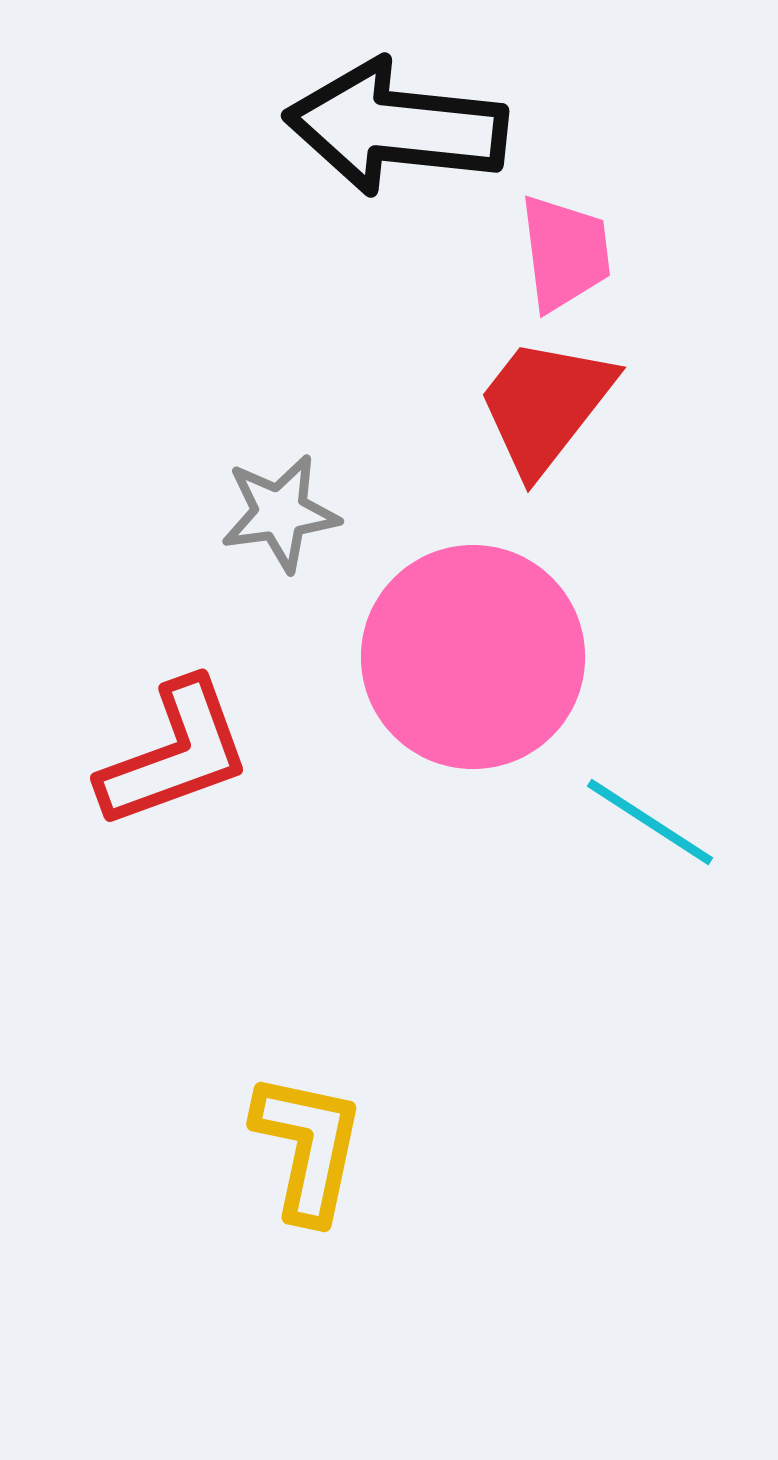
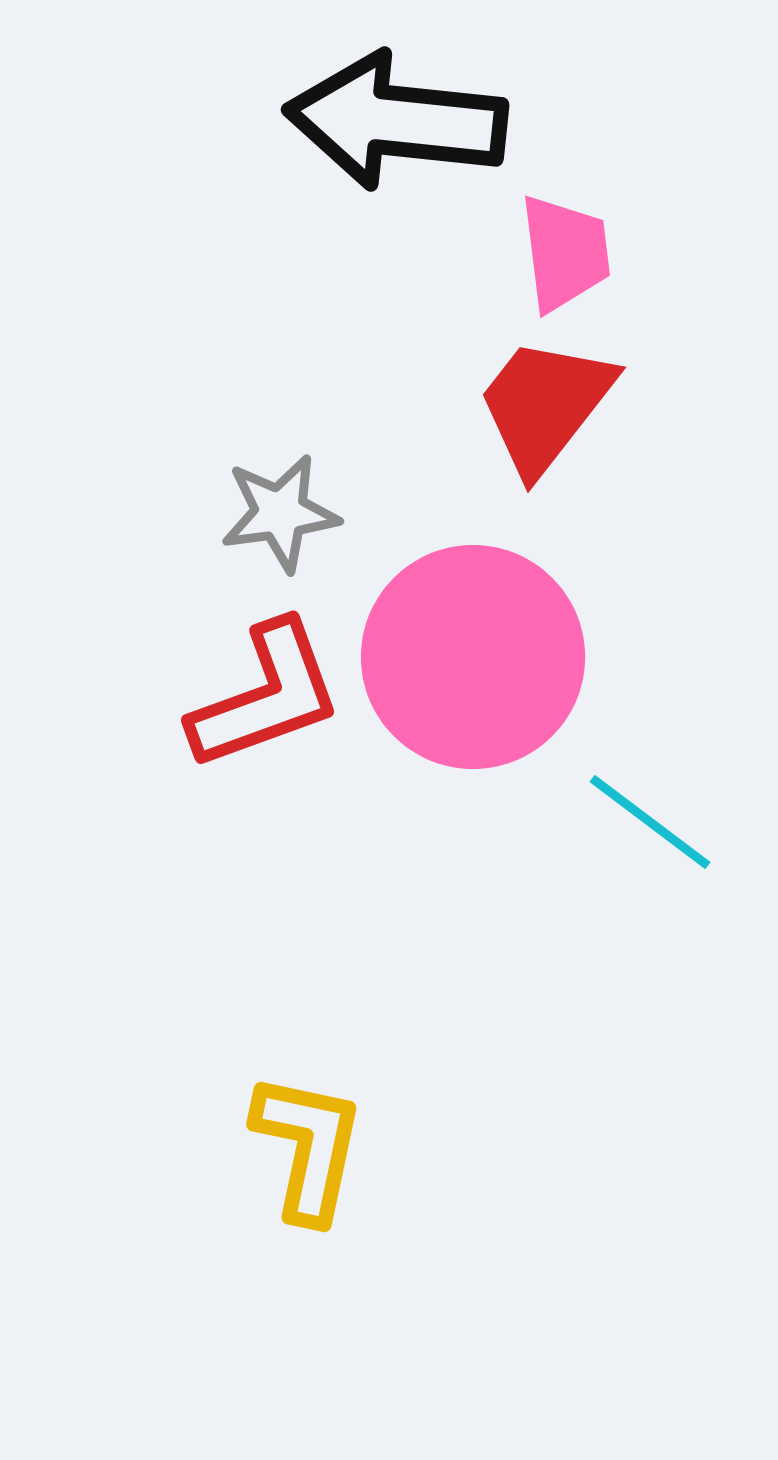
black arrow: moved 6 px up
red L-shape: moved 91 px right, 58 px up
cyan line: rotated 4 degrees clockwise
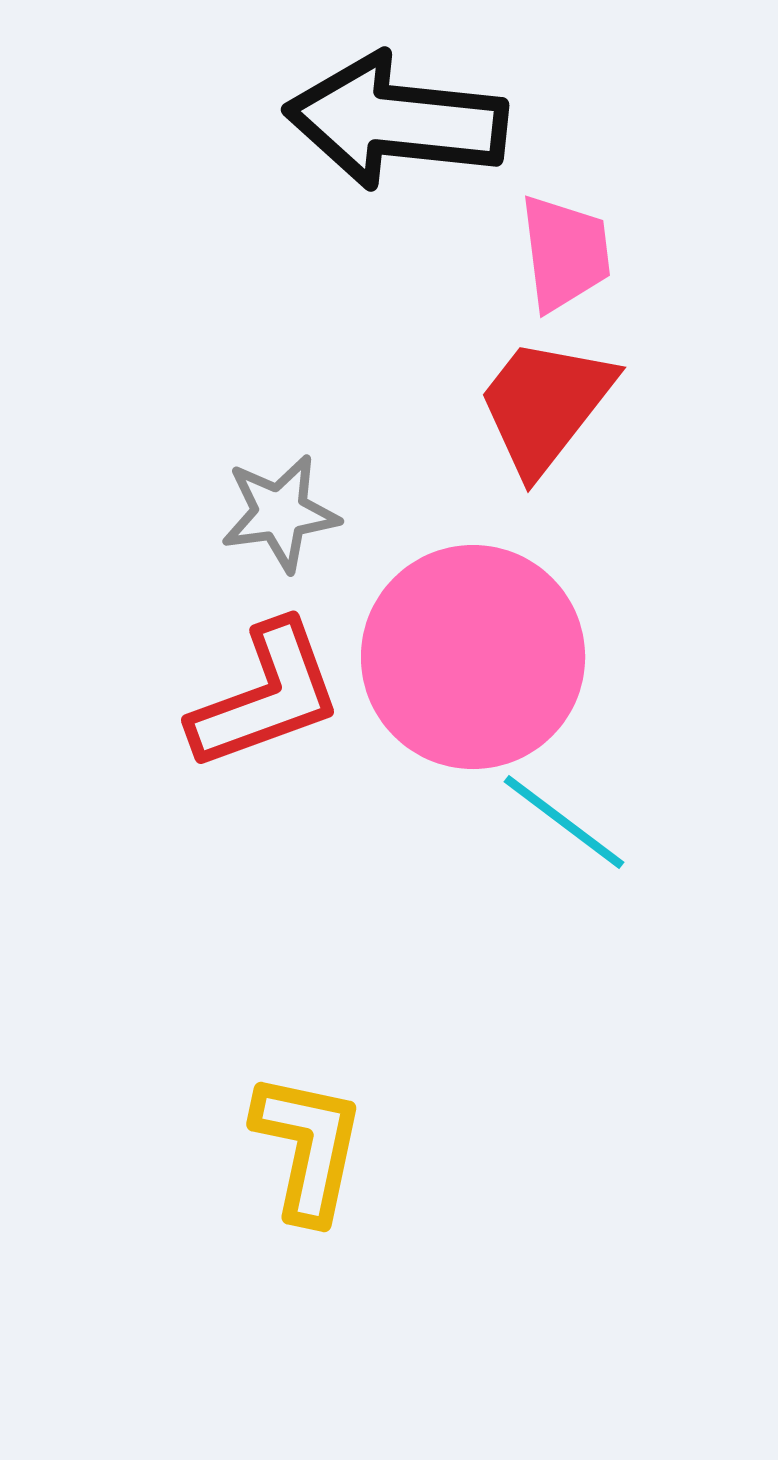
cyan line: moved 86 px left
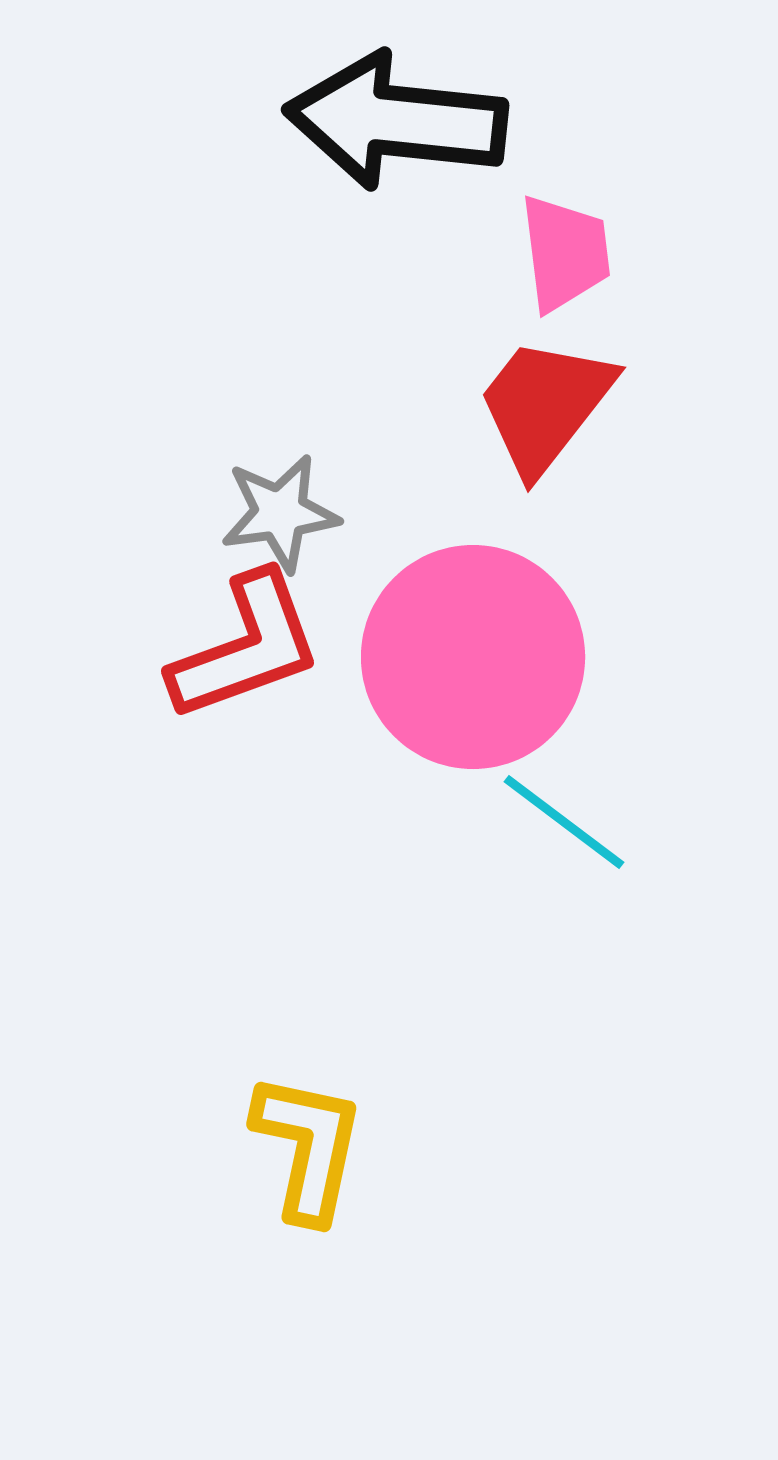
red L-shape: moved 20 px left, 49 px up
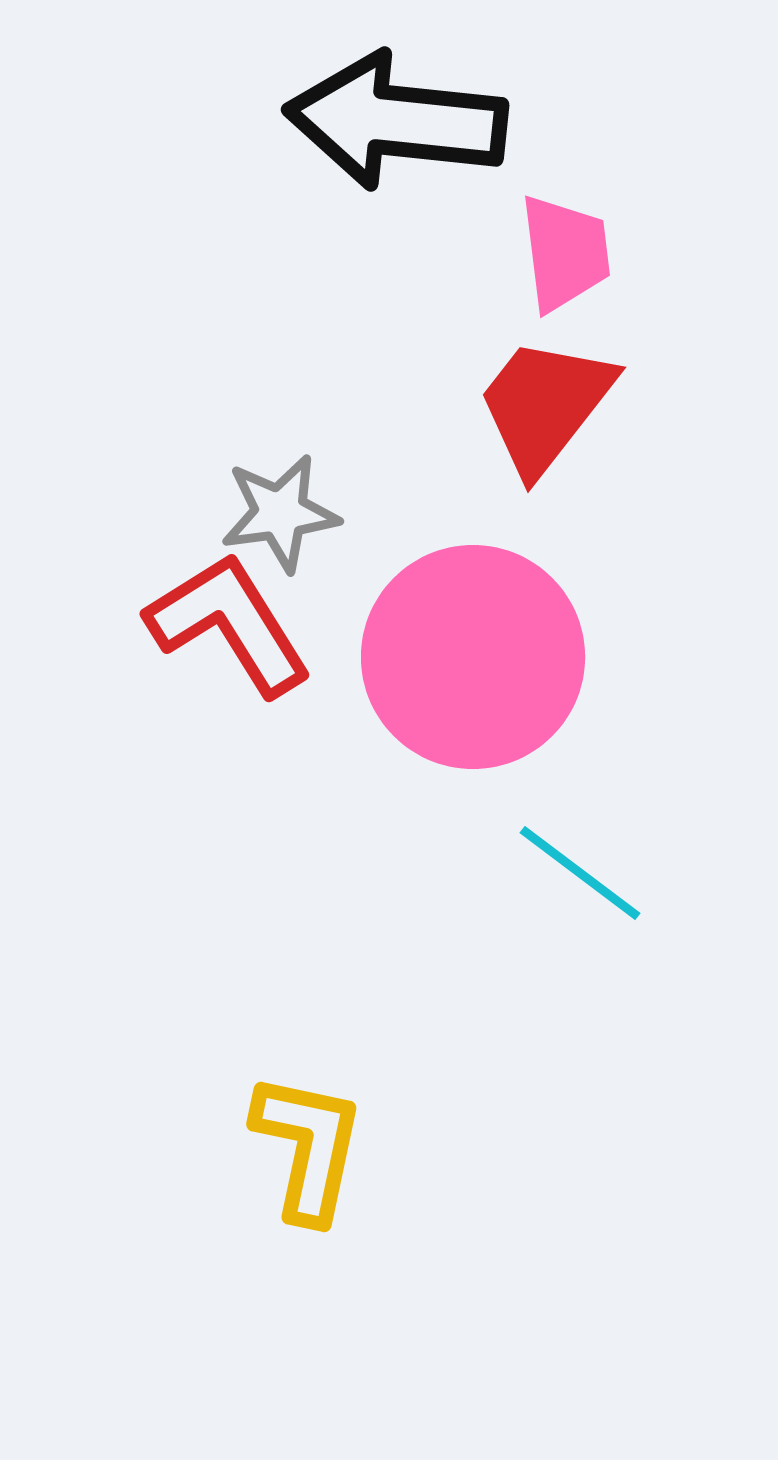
red L-shape: moved 17 px left, 23 px up; rotated 102 degrees counterclockwise
cyan line: moved 16 px right, 51 px down
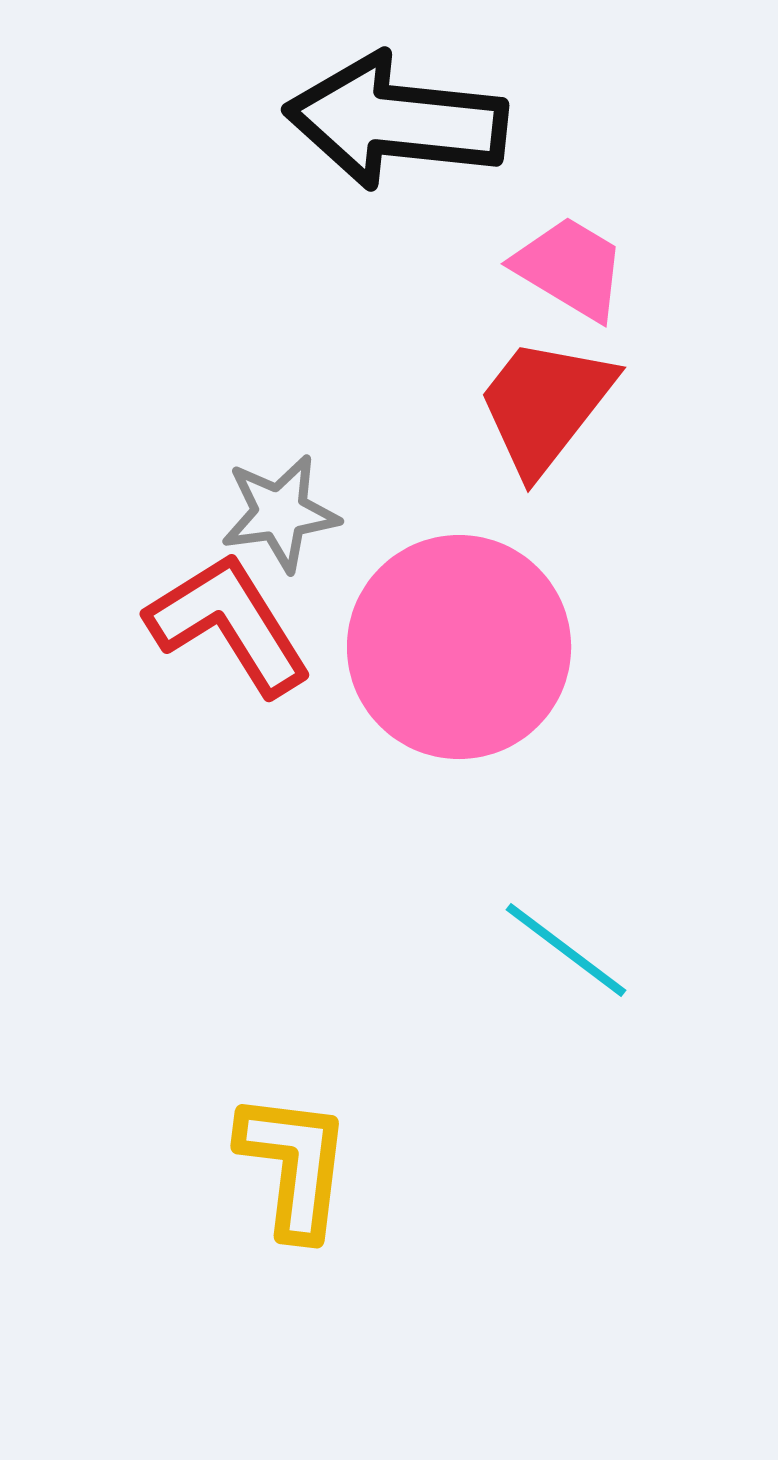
pink trapezoid: moved 5 px right, 15 px down; rotated 52 degrees counterclockwise
pink circle: moved 14 px left, 10 px up
cyan line: moved 14 px left, 77 px down
yellow L-shape: moved 14 px left, 18 px down; rotated 5 degrees counterclockwise
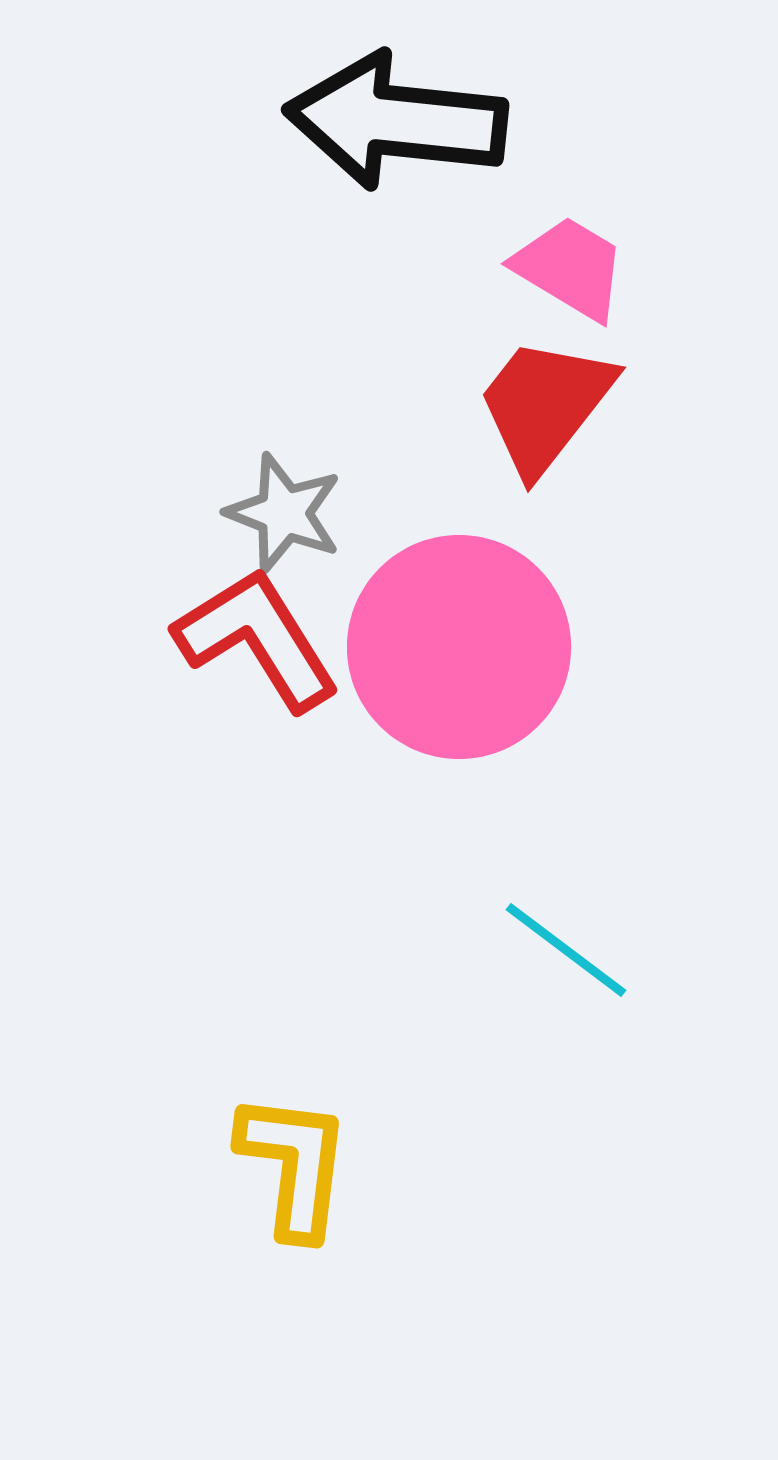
gray star: moved 4 px right; rotated 29 degrees clockwise
red L-shape: moved 28 px right, 15 px down
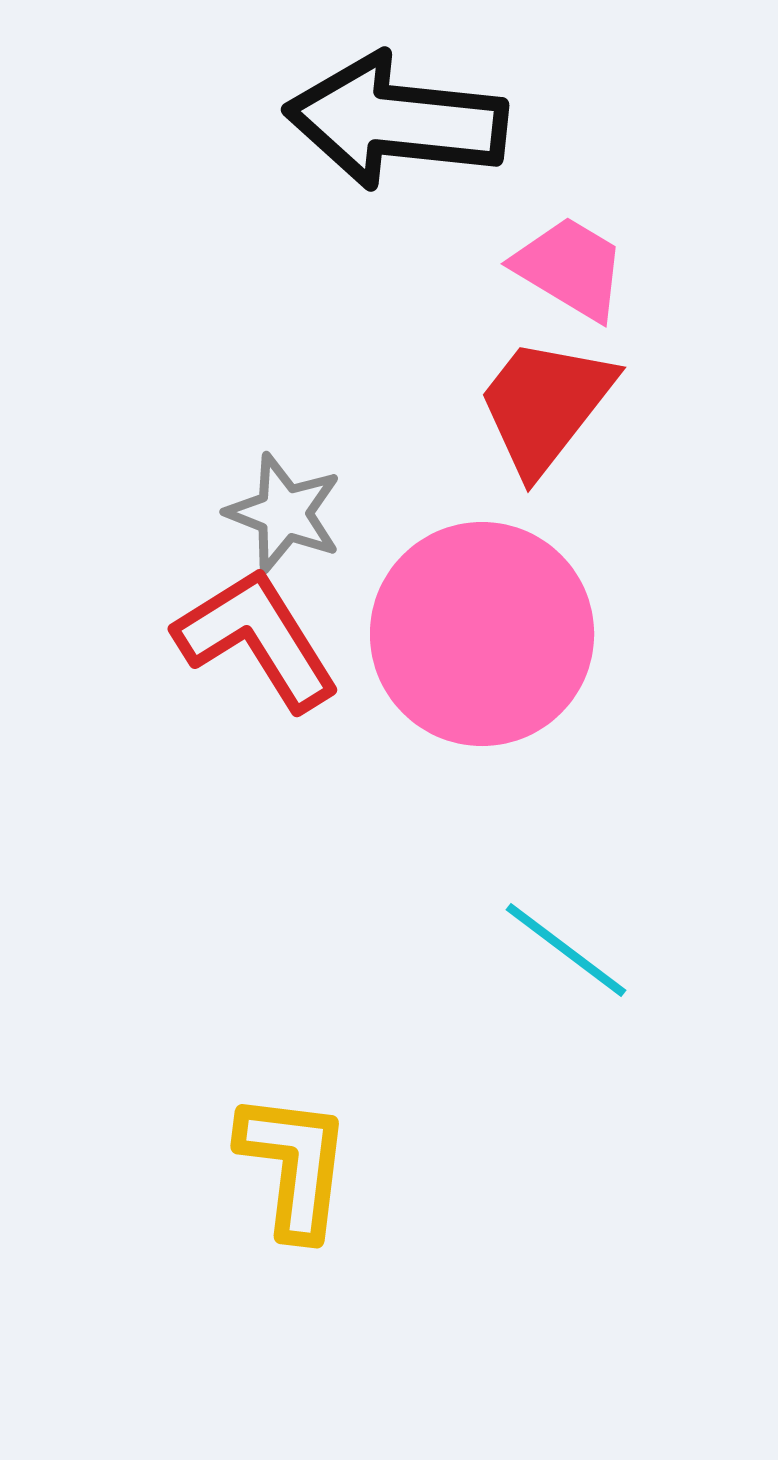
pink circle: moved 23 px right, 13 px up
